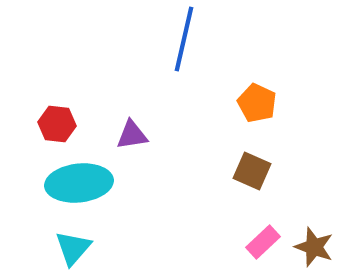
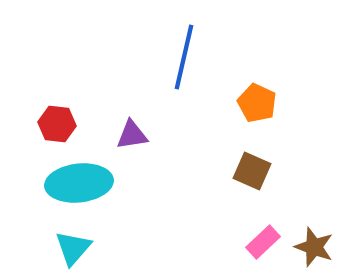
blue line: moved 18 px down
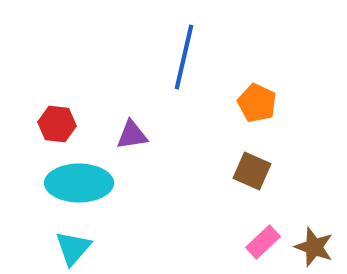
cyan ellipse: rotated 6 degrees clockwise
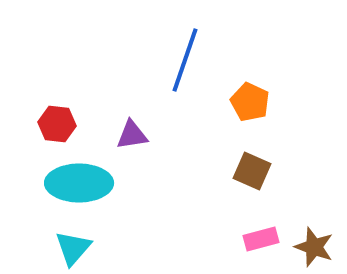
blue line: moved 1 px right, 3 px down; rotated 6 degrees clockwise
orange pentagon: moved 7 px left, 1 px up
pink rectangle: moved 2 px left, 3 px up; rotated 28 degrees clockwise
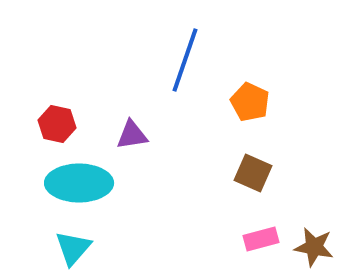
red hexagon: rotated 6 degrees clockwise
brown square: moved 1 px right, 2 px down
brown star: rotated 9 degrees counterclockwise
